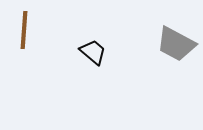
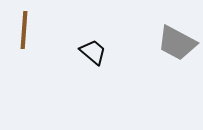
gray trapezoid: moved 1 px right, 1 px up
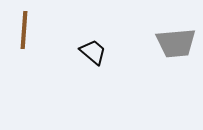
gray trapezoid: moved 1 px left; rotated 33 degrees counterclockwise
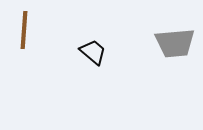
gray trapezoid: moved 1 px left
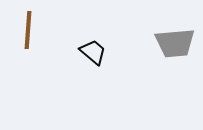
brown line: moved 4 px right
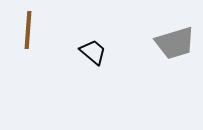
gray trapezoid: rotated 12 degrees counterclockwise
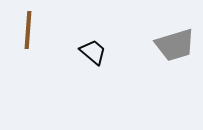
gray trapezoid: moved 2 px down
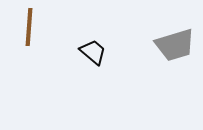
brown line: moved 1 px right, 3 px up
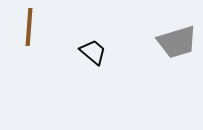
gray trapezoid: moved 2 px right, 3 px up
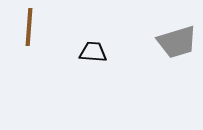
black trapezoid: rotated 36 degrees counterclockwise
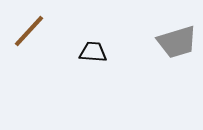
brown line: moved 4 px down; rotated 39 degrees clockwise
